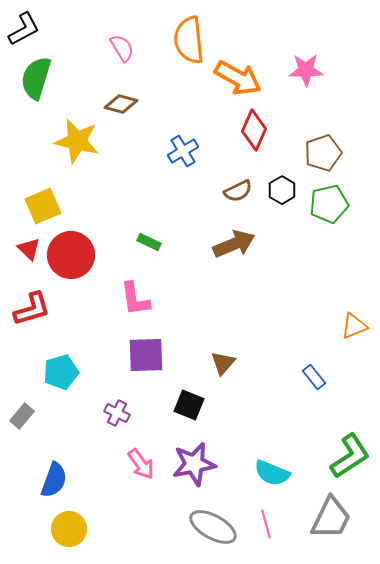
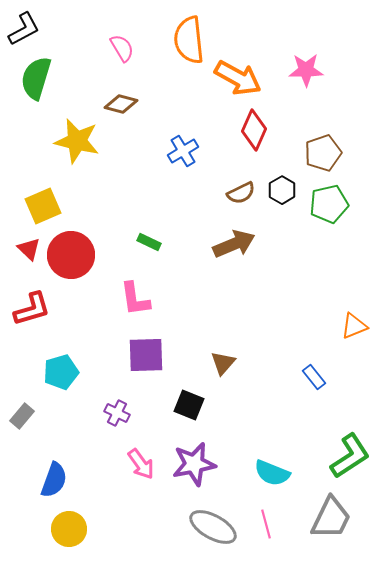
brown semicircle: moved 3 px right, 2 px down
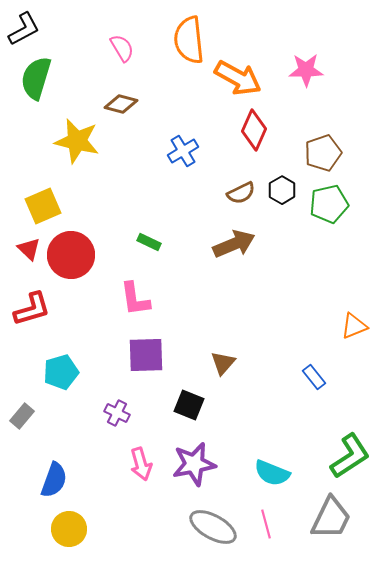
pink arrow: rotated 20 degrees clockwise
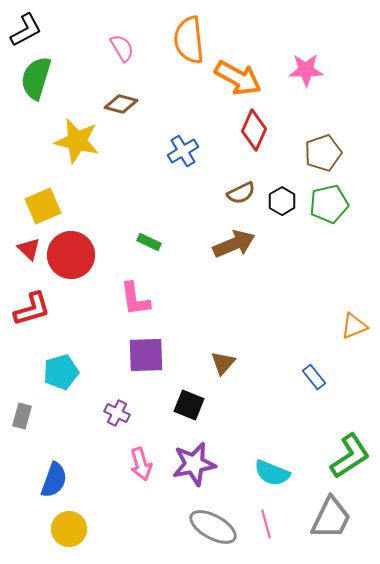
black L-shape: moved 2 px right, 1 px down
black hexagon: moved 11 px down
gray rectangle: rotated 25 degrees counterclockwise
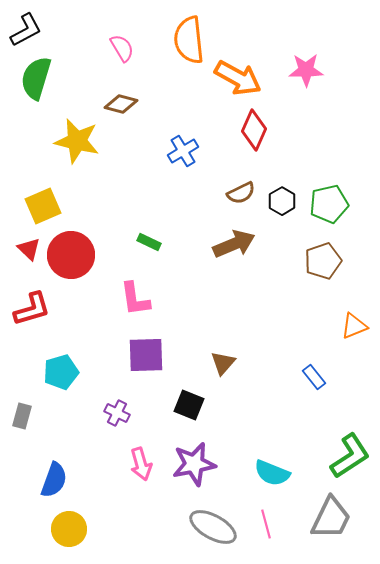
brown pentagon: moved 108 px down
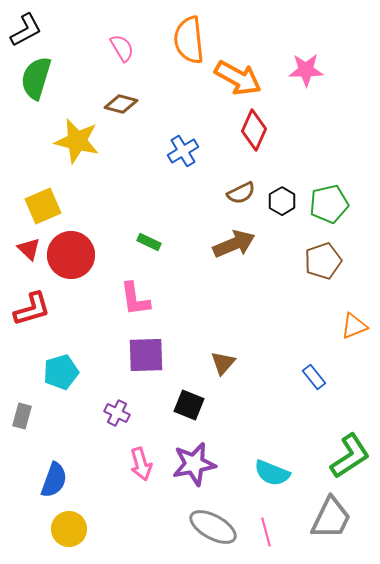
pink line: moved 8 px down
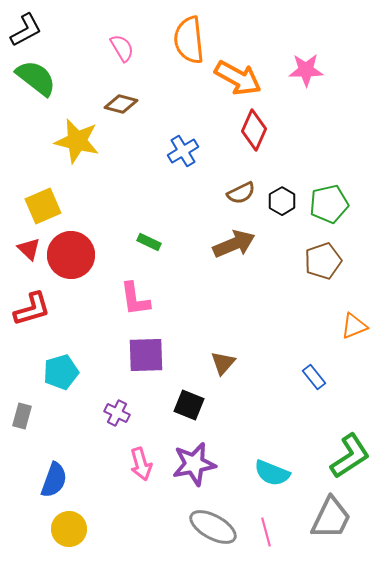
green semicircle: rotated 111 degrees clockwise
